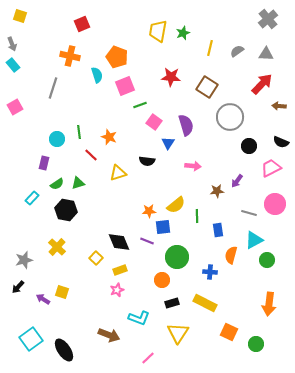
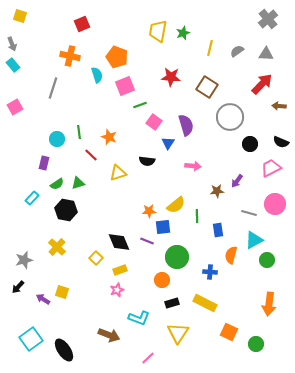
black circle at (249, 146): moved 1 px right, 2 px up
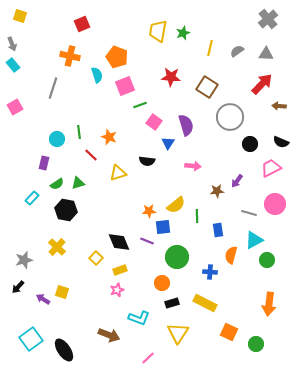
orange circle at (162, 280): moved 3 px down
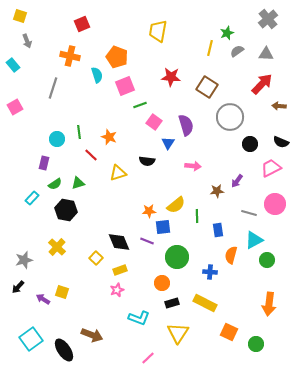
green star at (183, 33): moved 44 px right
gray arrow at (12, 44): moved 15 px right, 3 px up
green semicircle at (57, 184): moved 2 px left
brown arrow at (109, 335): moved 17 px left
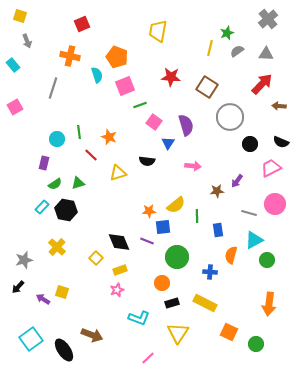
cyan rectangle at (32, 198): moved 10 px right, 9 px down
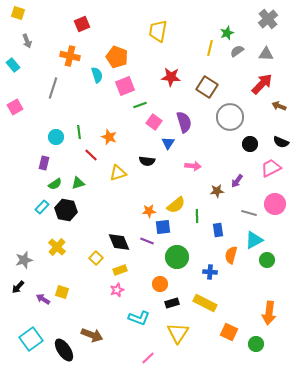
yellow square at (20, 16): moved 2 px left, 3 px up
brown arrow at (279, 106): rotated 16 degrees clockwise
purple semicircle at (186, 125): moved 2 px left, 3 px up
cyan circle at (57, 139): moved 1 px left, 2 px up
orange circle at (162, 283): moved 2 px left, 1 px down
orange arrow at (269, 304): moved 9 px down
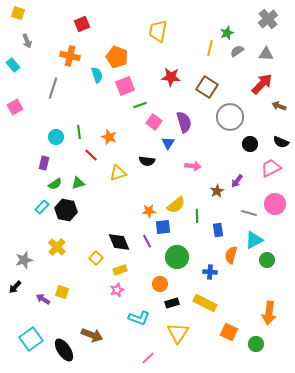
brown star at (217, 191): rotated 24 degrees counterclockwise
purple line at (147, 241): rotated 40 degrees clockwise
black arrow at (18, 287): moved 3 px left
